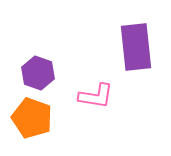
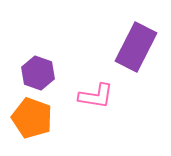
purple rectangle: rotated 33 degrees clockwise
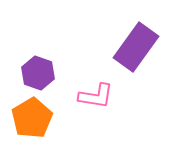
purple rectangle: rotated 9 degrees clockwise
orange pentagon: rotated 21 degrees clockwise
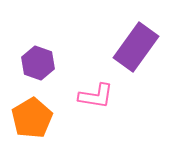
purple hexagon: moved 10 px up
